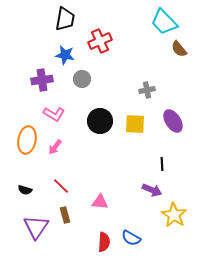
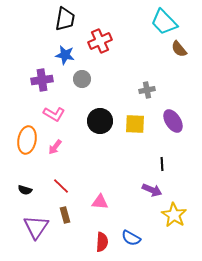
red semicircle: moved 2 px left
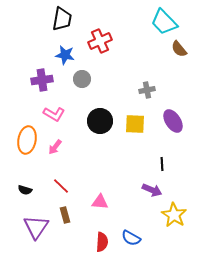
black trapezoid: moved 3 px left
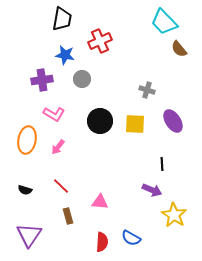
gray cross: rotated 28 degrees clockwise
pink arrow: moved 3 px right
brown rectangle: moved 3 px right, 1 px down
purple triangle: moved 7 px left, 8 px down
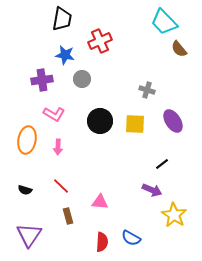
pink arrow: rotated 35 degrees counterclockwise
black line: rotated 56 degrees clockwise
